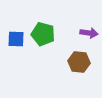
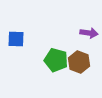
green pentagon: moved 13 px right, 26 px down
brown hexagon: rotated 15 degrees clockwise
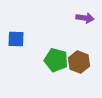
purple arrow: moved 4 px left, 15 px up
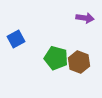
blue square: rotated 30 degrees counterclockwise
green pentagon: moved 2 px up
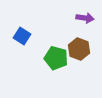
blue square: moved 6 px right, 3 px up; rotated 30 degrees counterclockwise
brown hexagon: moved 13 px up
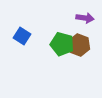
brown hexagon: moved 4 px up
green pentagon: moved 6 px right, 14 px up
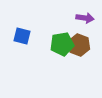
blue square: rotated 18 degrees counterclockwise
green pentagon: rotated 25 degrees counterclockwise
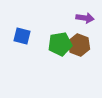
green pentagon: moved 2 px left
